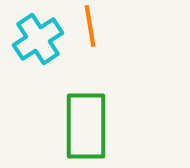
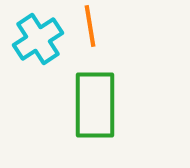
green rectangle: moved 9 px right, 21 px up
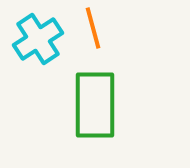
orange line: moved 3 px right, 2 px down; rotated 6 degrees counterclockwise
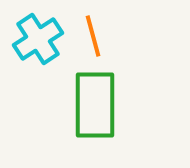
orange line: moved 8 px down
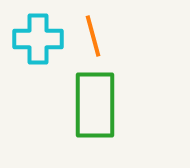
cyan cross: rotated 33 degrees clockwise
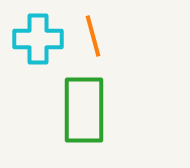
green rectangle: moved 11 px left, 5 px down
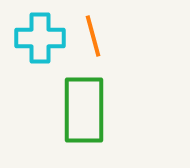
cyan cross: moved 2 px right, 1 px up
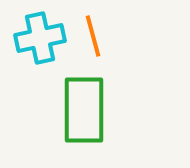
cyan cross: rotated 12 degrees counterclockwise
